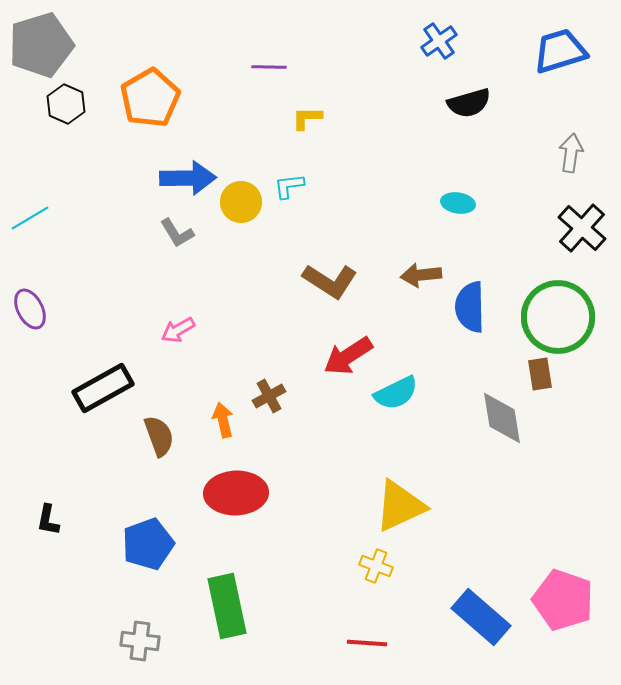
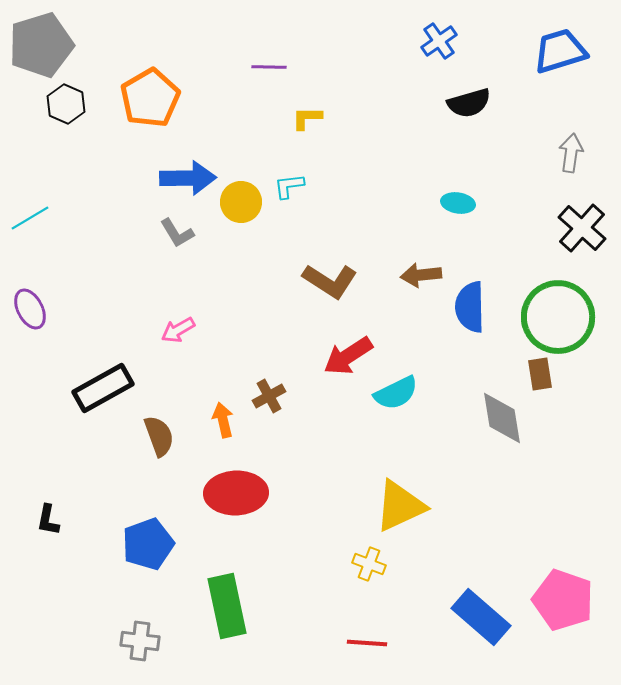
yellow cross: moved 7 px left, 2 px up
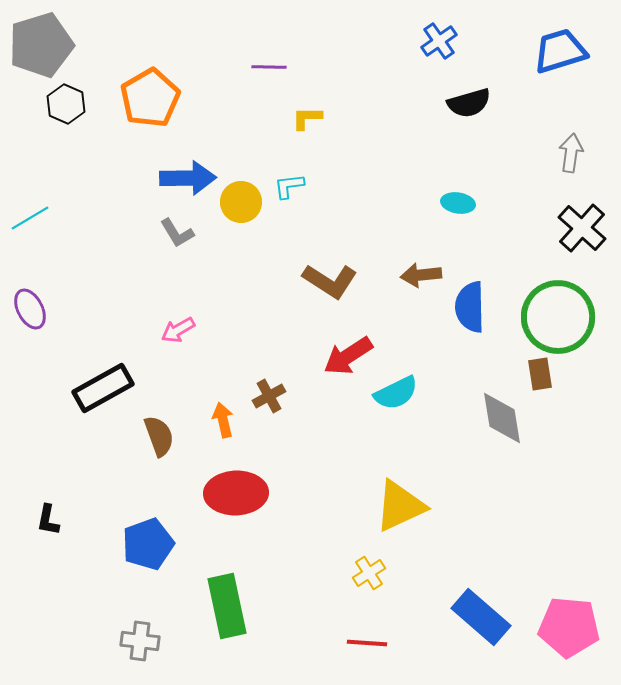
yellow cross: moved 9 px down; rotated 36 degrees clockwise
pink pentagon: moved 6 px right, 27 px down; rotated 14 degrees counterclockwise
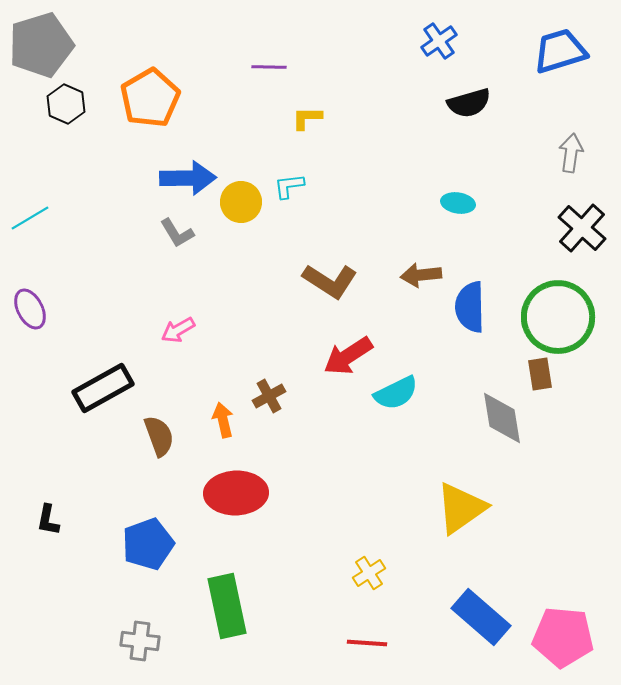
yellow triangle: moved 61 px right, 2 px down; rotated 10 degrees counterclockwise
pink pentagon: moved 6 px left, 10 px down
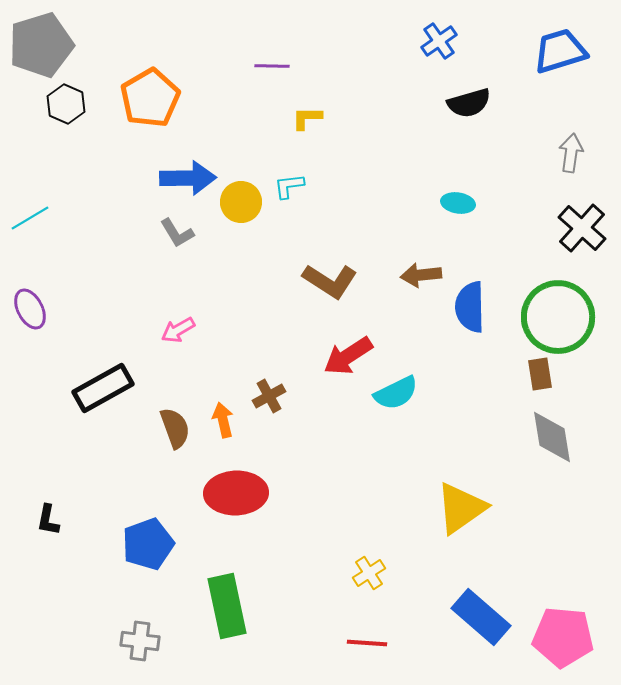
purple line: moved 3 px right, 1 px up
gray diamond: moved 50 px right, 19 px down
brown semicircle: moved 16 px right, 8 px up
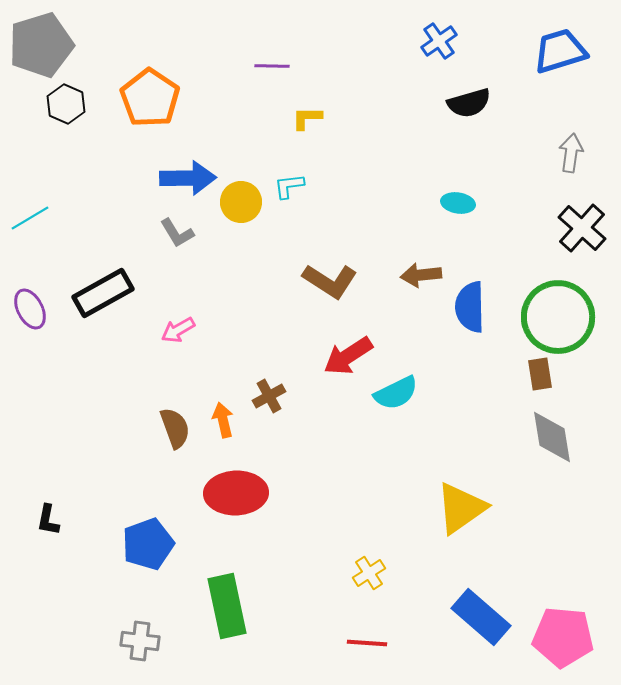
orange pentagon: rotated 8 degrees counterclockwise
black rectangle: moved 95 px up
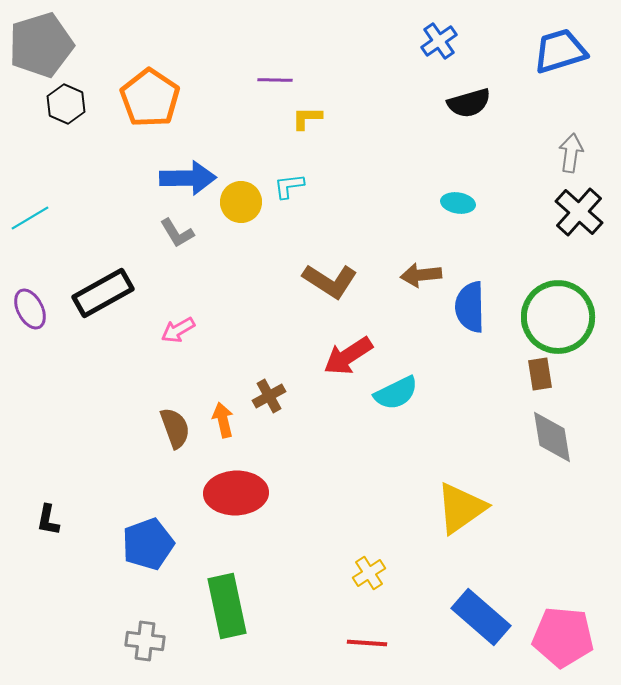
purple line: moved 3 px right, 14 px down
black cross: moved 3 px left, 16 px up
gray cross: moved 5 px right
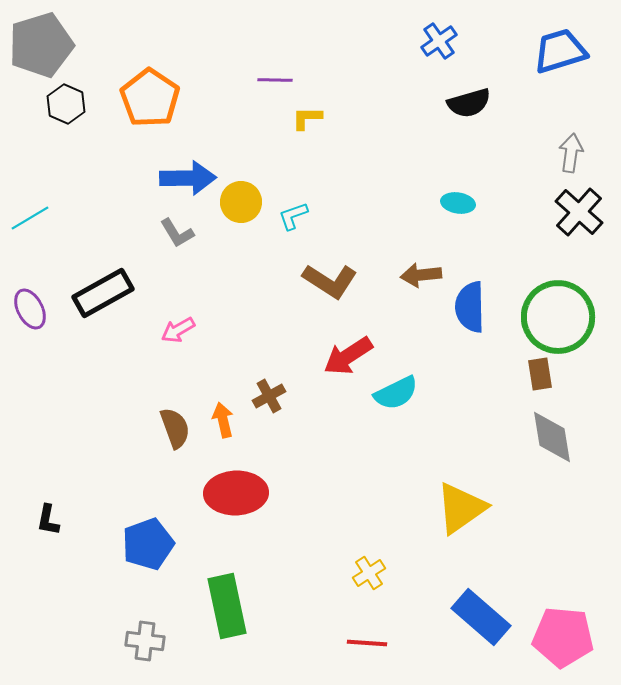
cyan L-shape: moved 4 px right, 30 px down; rotated 12 degrees counterclockwise
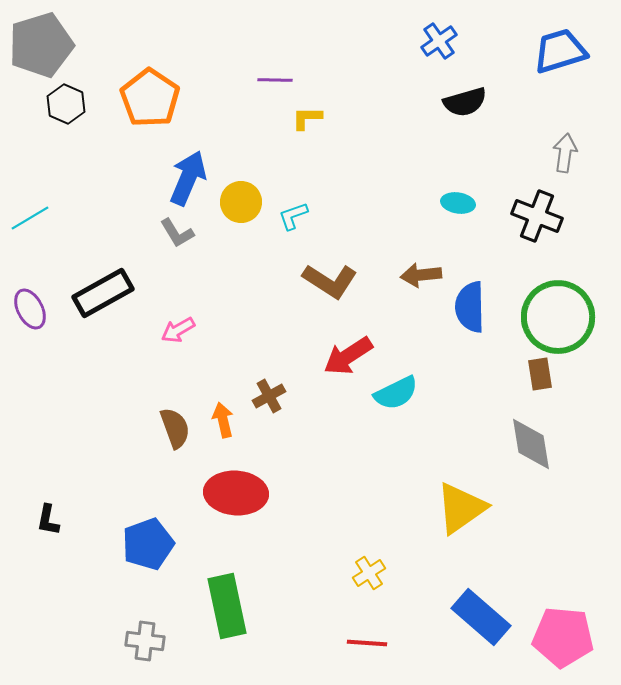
black semicircle: moved 4 px left, 1 px up
gray arrow: moved 6 px left
blue arrow: rotated 66 degrees counterclockwise
black cross: moved 42 px left, 4 px down; rotated 21 degrees counterclockwise
gray diamond: moved 21 px left, 7 px down
red ellipse: rotated 6 degrees clockwise
